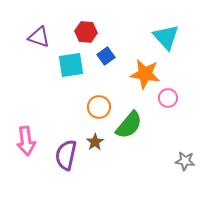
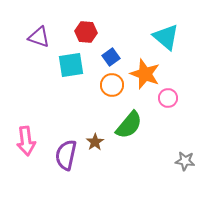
cyan triangle: rotated 8 degrees counterclockwise
blue square: moved 5 px right, 1 px down
orange star: rotated 12 degrees clockwise
orange circle: moved 13 px right, 22 px up
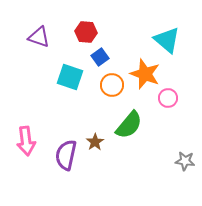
cyan triangle: moved 1 px right, 3 px down
blue square: moved 11 px left
cyan square: moved 1 px left, 12 px down; rotated 28 degrees clockwise
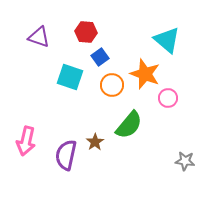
pink arrow: rotated 20 degrees clockwise
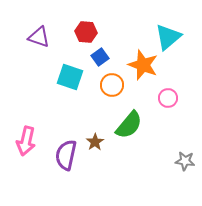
cyan triangle: moved 1 px right, 3 px up; rotated 40 degrees clockwise
orange star: moved 2 px left, 9 px up
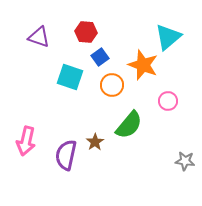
pink circle: moved 3 px down
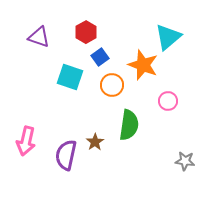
red hexagon: rotated 25 degrees clockwise
green semicircle: rotated 32 degrees counterclockwise
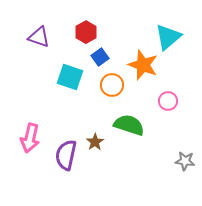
green semicircle: rotated 80 degrees counterclockwise
pink arrow: moved 4 px right, 3 px up
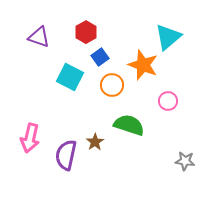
cyan square: rotated 8 degrees clockwise
